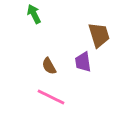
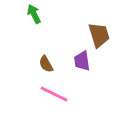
purple trapezoid: moved 1 px left, 1 px up
brown semicircle: moved 3 px left, 2 px up
pink line: moved 3 px right, 3 px up
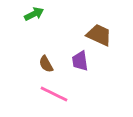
green arrow: rotated 90 degrees clockwise
brown trapezoid: rotated 48 degrees counterclockwise
purple trapezoid: moved 2 px left
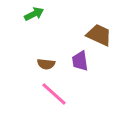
brown semicircle: rotated 54 degrees counterclockwise
pink line: rotated 16 degrees clockwise
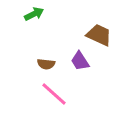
purple trapezoid: rotated 25 degrees counterclockwise
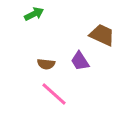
brown trapezoid: moved 3 px right
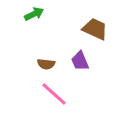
brown trapezoid: moved 7 px left, 6 px up
purple trapezoid: rotated 10 degrees clockwise
